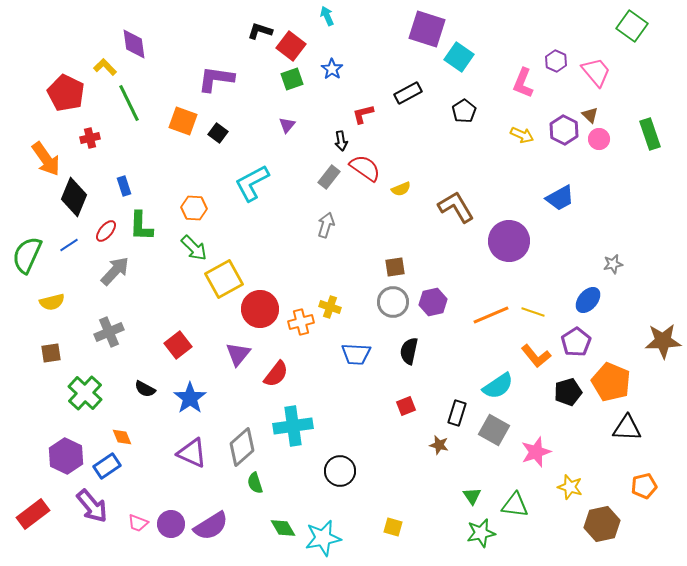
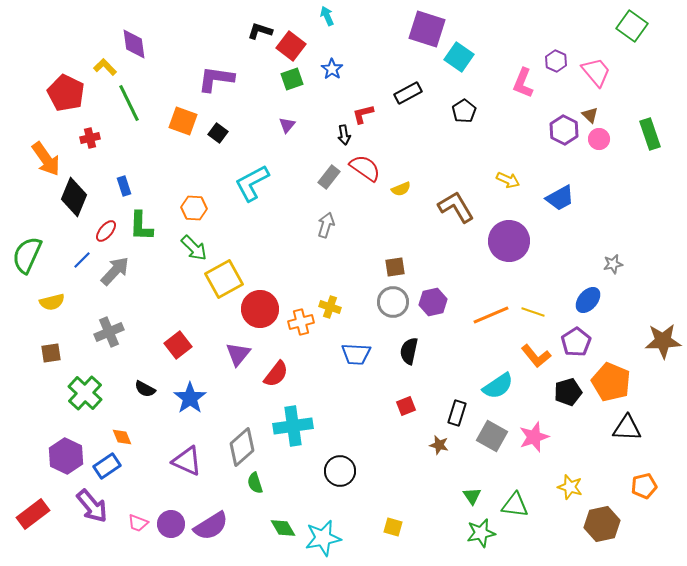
yellow arrow at (522, 135): moved 14 px left, 45 px down
black arrow at (341, 141): moved 3 px right, 6 px up
blue line at (69, 245): moved 13 px right, 15 px down; rotated 12 degrees counterclockwise
gray square at (494, 430): moved 2 px left, 6 px down
pink star at (536, 452): moved 2 px left, 15 px up
purple triangle at (192, 453): moved 5 px left, 8 px down
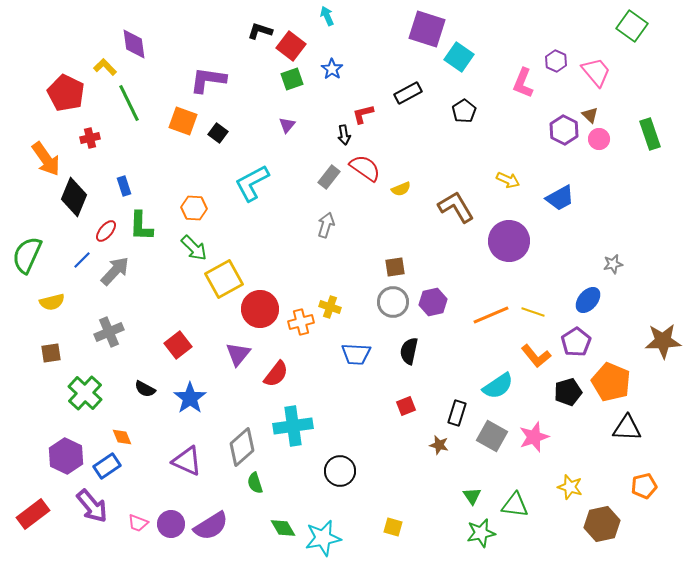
purple L-shape at (216, 79): moved 8 px left, 1 px down
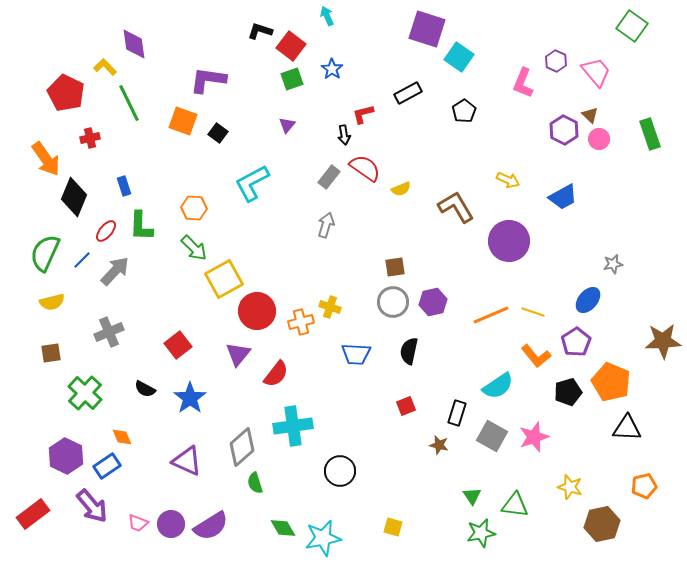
blue trapezoid at (560, 198): moved 3 px right, 1 px up
green semicircle at (27, 255): moved 18 px right, 2 px up
red circle at (260, 309): moved 3 px left, 2 px down
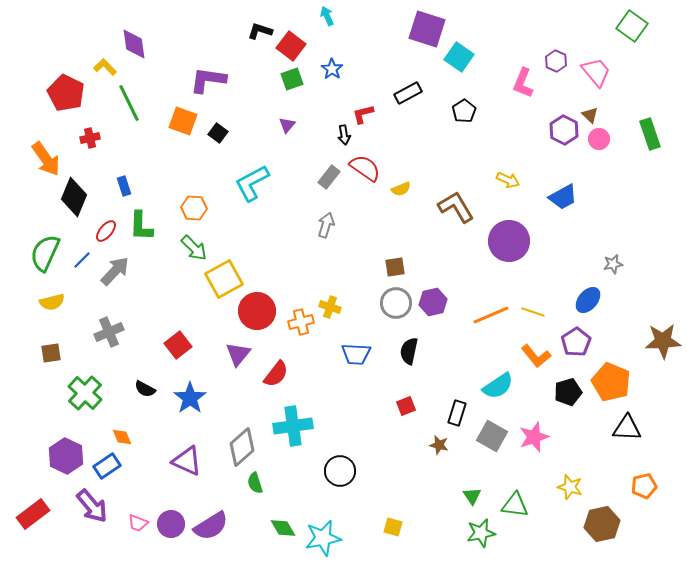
gray circle at (393, 302): moved 3 px right, 1 px down
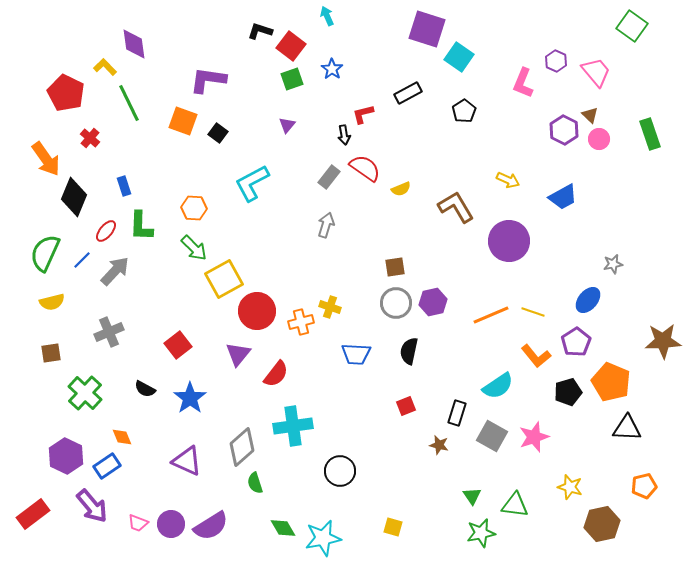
red cross at (90, 138): rotated 36 degrees counterclockwise
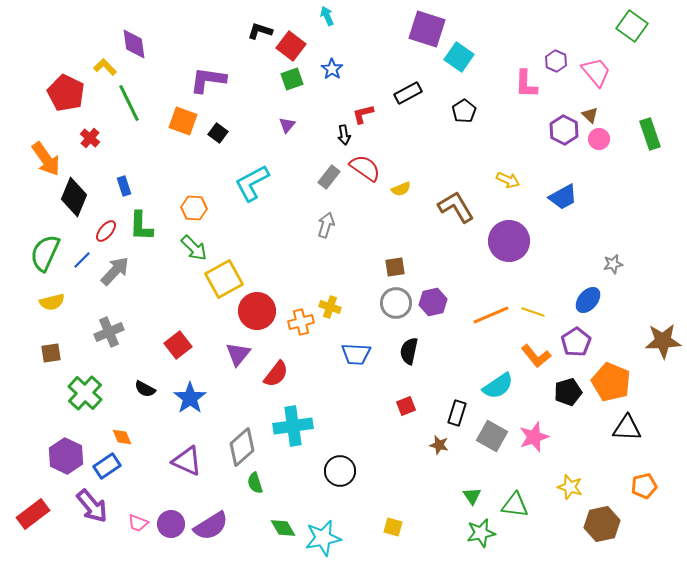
pink L-shape at (523, 83): moved 3 px right, 1 px down; rotated 20 degrees counterclockwise
